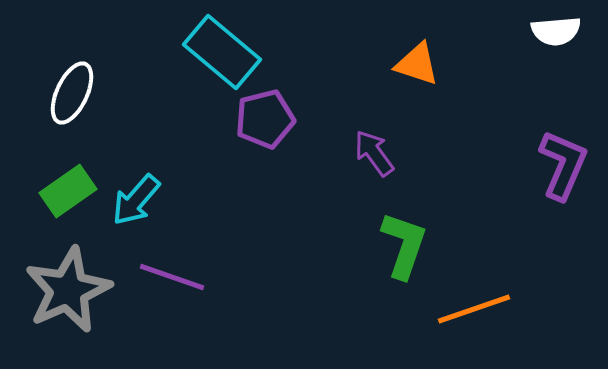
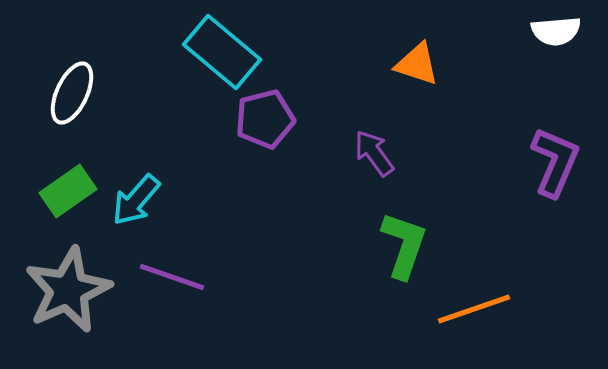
purple L-shape: moved 8 px left, 3 px up
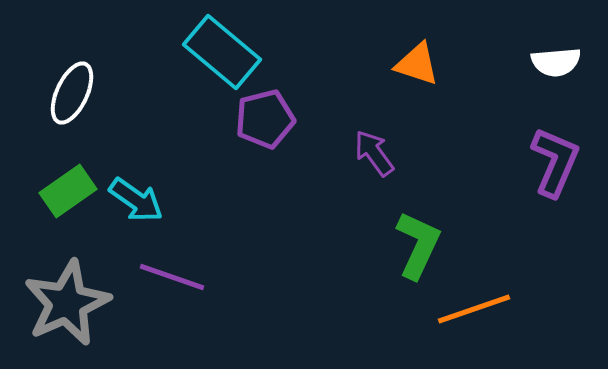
white semicircle: moved 31 px down
cyan arrow: rotated 96 degrees counterclockwise
green L-shape: moved 14 px right; rotated 6 degrees clockwise
gray star: moved 1 px left, 13 px down
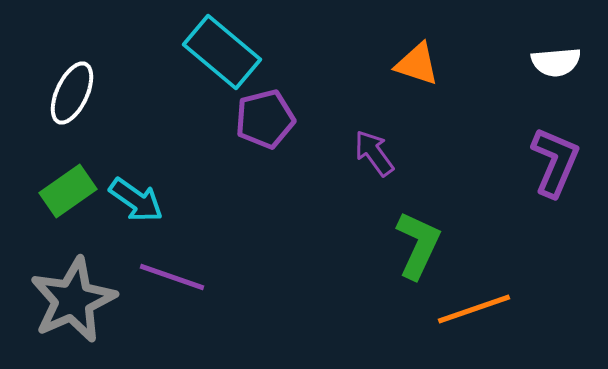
gray star: moved 6 px right, 3 px up
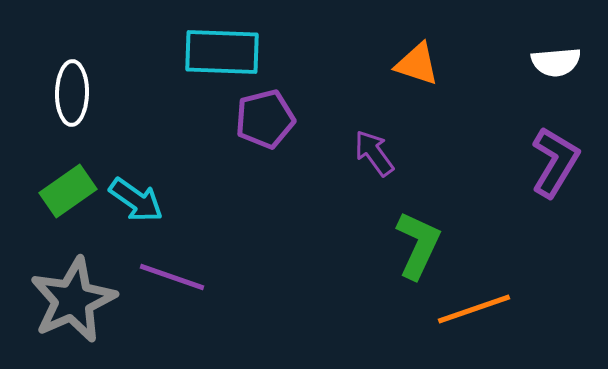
cyan rectangle: rotated 38 degrees counterclockwise
white ellipse: rotated 24 degrees counterclockwise
purple L-shape: rotated 8 degrees clockwise
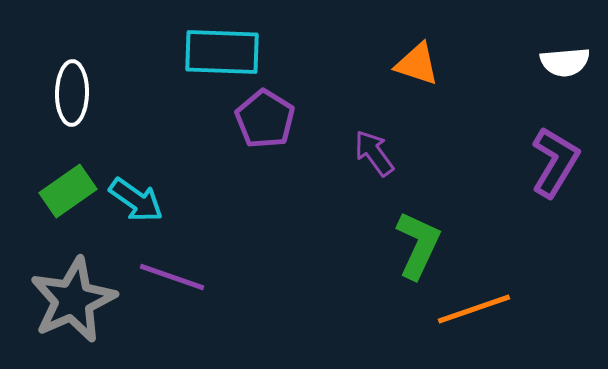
white semicircle: moved 9 px right
purple pentagon: rotated 26 degrees counterclockwise
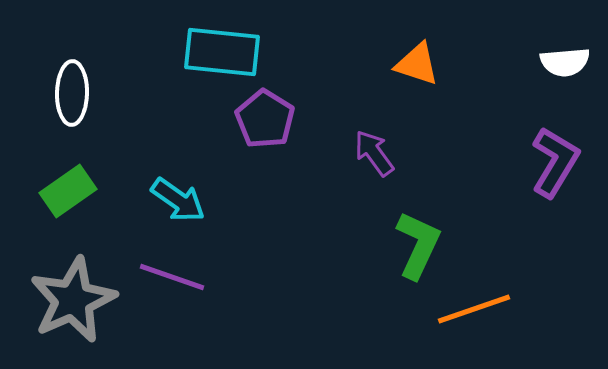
cyan rectangle: rotated 4 degrees clockwise
cyan arrow: moved 42 px right
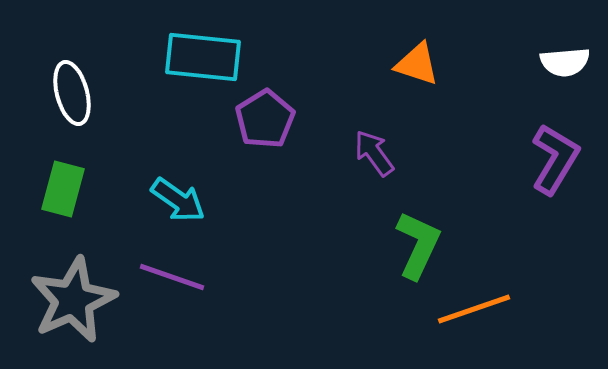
cyan rectangle: moved 19 px left, 5 px down
white ellipse: rotated 16 degrees counterclockwise
purple pentagon: rotated 8 degrees clockwise
purple L-shape: moved 3 px up
green rectangle: moved 5 px left, 2 px up; rotated 40 degrees counterclockwise
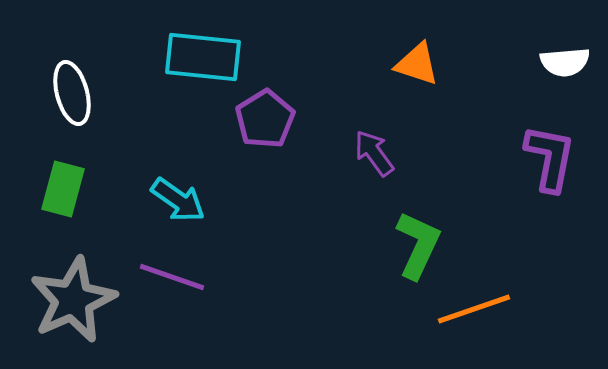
purple L-shape: moved 5 px left, 1 px up; rotated 20 degrees counterclockwise
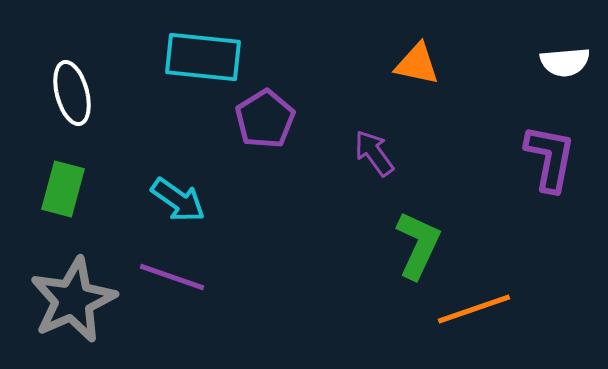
orange triangle: rotated 6 degrees counterclockwise
